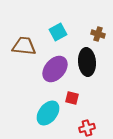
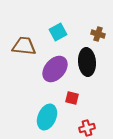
cyan ellipse: moved 1 px left, 4 px down; rotated 15 degrees counterclockwise
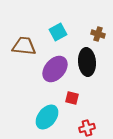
cyan ellipse: rotated 15 degrees clockwise
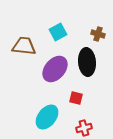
red square: moved 4 px right
red cross: moved 3 px left
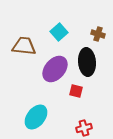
cyan square: moved 1 px right; rotated 12 degrees counterclockwise
red square: moved 7 px up
cyan ellipse: moved 11 px left
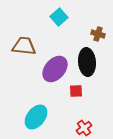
cyan square: moved 15 px up
red square: rotated 16 degrees counterclockwise
red cross: rotated 21 degrees counterclockwise
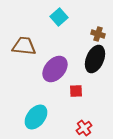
black ellipse: moved 8 px right, 3 px up; rotated 28 degrees clockwise
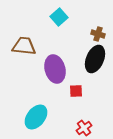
purple ellipse: rotated 56 degrees counterclockwise
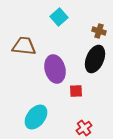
brown cross: moved 1 px right, 3 px up
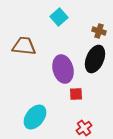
purple ellipse: moved 8 px right
red square: moved 3 px down
cyan ellipse: moved 1 px left
